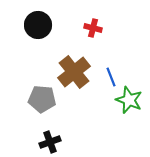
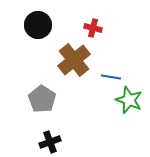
brown cross: moved 12 px up
blue line: rotated 60 degrees counterclockwise
gray pentagon: rotated 28 degrees clockwise
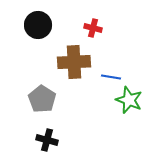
brown cross: moved 2 px down; rotated 36 degrees clockwise
black cross: moved 3 px left, 2 px up; rotated 35 degrees clockwise
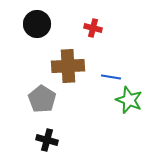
black circle: moved 1 px left, 1 px up
brown cross: moved 6 px left, 4 px down
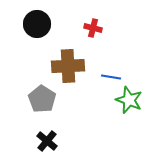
black cross: moved 1 px down; rotated 25 degrees clockwise
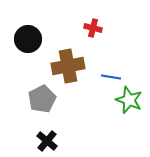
black circle: moved 9 px left, 15 px down
brown cross: rotated 8 degrees counterclockwise
gray pentagon: rotated 12 degrees clockwise
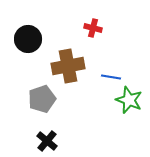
gray pentagon: rotated 8 degrees clockwise
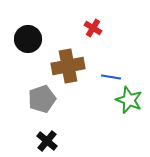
red cross: rotated 18 degrees clockwise
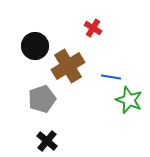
black circle: moved 7 px right, 7 px down
brown cross: rotated 20 degrees counterclockwise
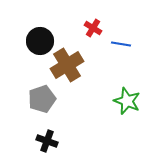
black circle: moved 5 px right, 5 px up
brown cross: moved 1 px left, 1 px up
blue line: moved 10 px right, 33 px up
green star: moved 2 px left, 1 px down
black cross: rotated 20 degrees counterclockwise
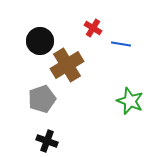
green star: moved 3 px right
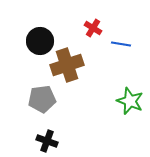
brown cross: rotated 12 degrees clockwise
gray pentagon: rotated 12 degrees clockwise
